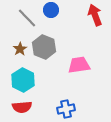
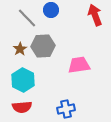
gray hexagon: moved 1 px left, 1 px up; rotated 25 degrees counterclockwise
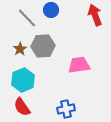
cyan hexagon: rotated 10 degrees clockwise
red semicircle: rotated 60 degrees clockwise
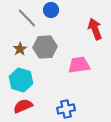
red arrow: moved 14 px down
gray hexagon: moved 2 px right, 1 px down
cyan hexagon: moved 2 px left; rotated 20 degrees counterclockwise
red semicircle: moved 1 px right, 1 px up; rotated 102 degrees clockwise
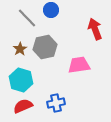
gray hexagon: rotated 10 degrees counterclockwise
blue cross: moved 10 px left, 6 px up
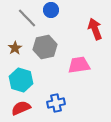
brown star: moved 5 px left, 1 px up
red semicircle: moved 2 px left, 2 px down
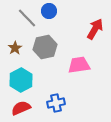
blue circle: moved 2 px left, 1 px down
red arrow: rotated 50 degrees clockwise
cyan hexagon: rotated 15 degrees clockwise
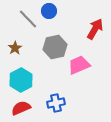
gray line: moved 1 px right, 1 px down
gray hexagon: moved 10 px right
pink trapezoid: rotated 15 degrees counterclockwise
